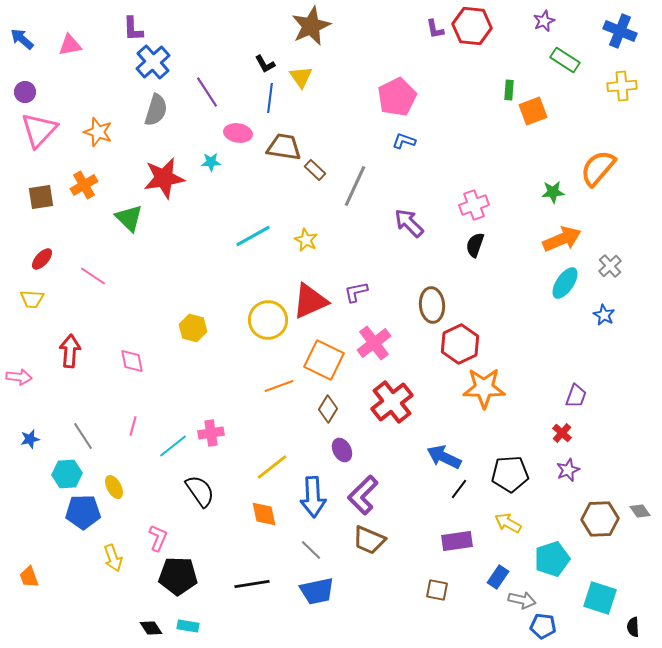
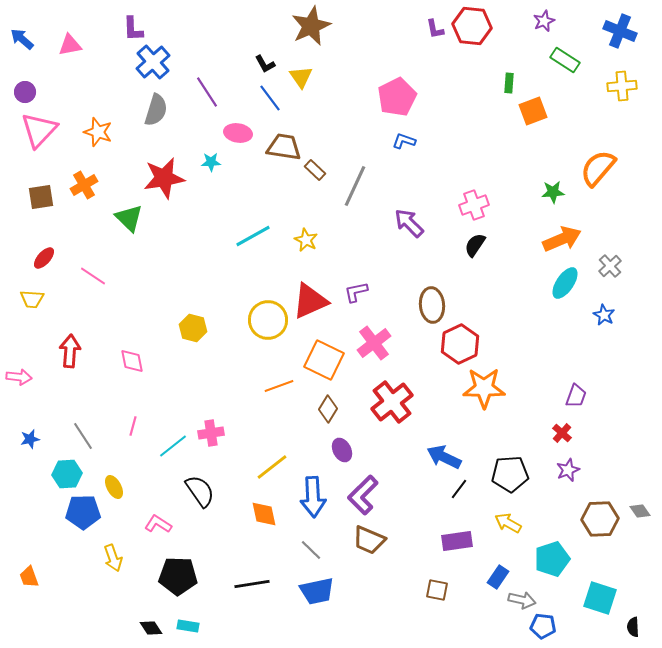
green rectangle at (509, 90): moved 7 px up
blue line at (270, 98): rotated 44 degrees counterclockwise
black semicircle at (475, 245): rotated 15 degrees clockwise
red ellipse at (42, 259): moved 2 px right, 1 px up
pink L-shape at (158, 538): moved 14 px up; rotated 80 degrees counterclockwise
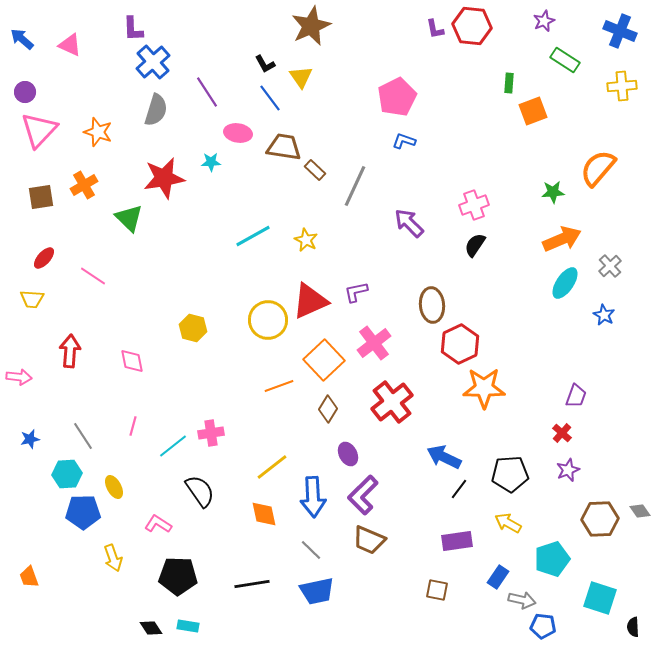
pink triangle at (70, 45): rotated 35 degrees clockwise
orange square at (324, 360): rotated 21 degrees clockwise
purple ellipse at (342, 450): moved 6 px right, 4 px down
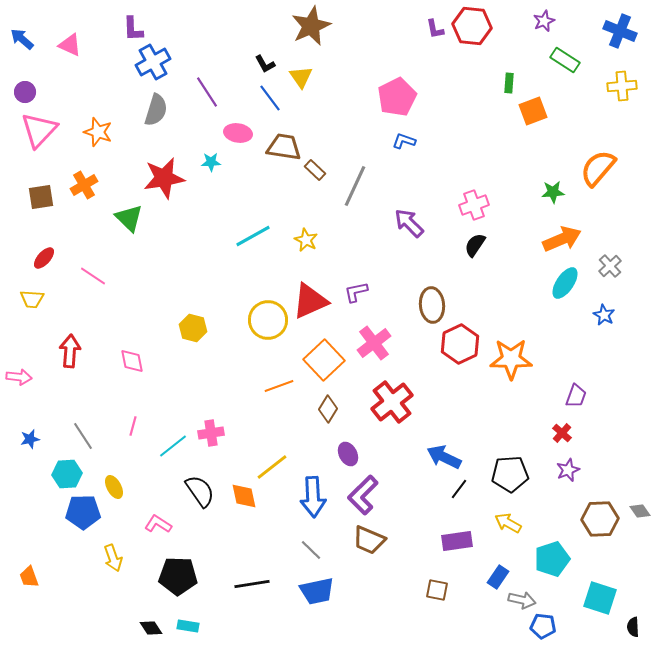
blue cross at (153, 62): rotated 12 degrees clockwise
orange star at (484, 388): moved 27 px right, 29 px up
orange diamond at (264, 514): moved 20 px left, 18 px up
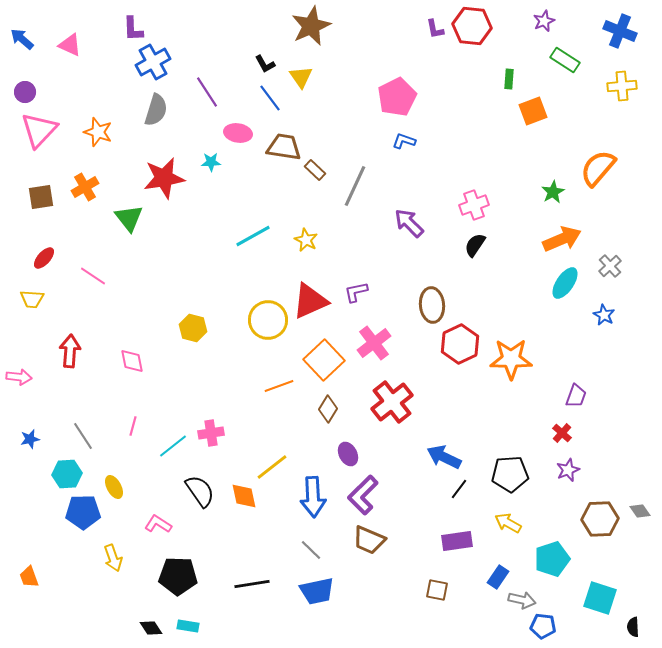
green rectangle at (509, 83): moved 4 px up
orange cross at (84, 185): moved 1 px right, 2 px down
green star at (553, 192): rotated 25 degrees counterclockwise
green triangle at (129, 218): rotated 8 degrees clockwise
